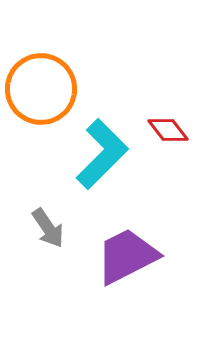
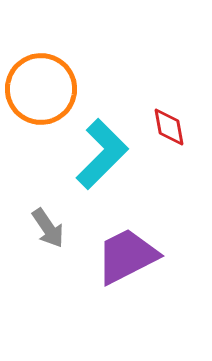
red diamond: moved 1 px right, 3 px up; rotated 27 degrees clockwise
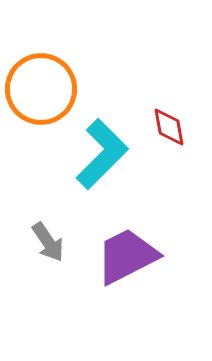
gray arrow: moved 14 px down
